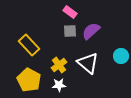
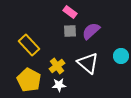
yellow cross: moved 2 px left, 1 px down
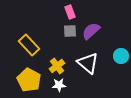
pink rectangle: rotated 32 degrees clockwise
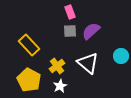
white star: moved 1 px right, 1 px down; rotated 24 degrees counterclockwise
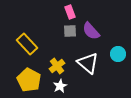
purple semicircle: rotated 90 degrees counterclockwise
yellow rectangle: moved 2 px left, 1 px up
cyan circle: moved 3 px left, 2 px up
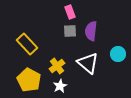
purple semicircle: rotated 48 degrees clockwise
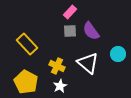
pink rectangle: rotated 64 degrees clockwise
purple semicircle: rotated 42 degrees counterclockwise
yellow cross: rotated 28 degrees counterclockwise
yellow pentagon: moved 3 px left, 2 px down
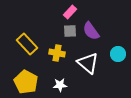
yellow cross: moved 13 px up; rotated 14 degrees counterclockwise
white star: moved 1 px up; rotated 24 degrees clockwise
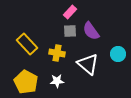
white triangle: moved 1 px down
white star: moved 3 px left, 4 px up
